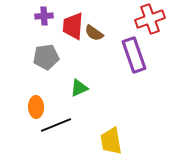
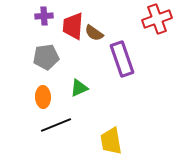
red cross: moved 7 px right
purple rectangle: moved 12 px left, 4 px down
orange ellipse: moved 7 px right, 10 px up
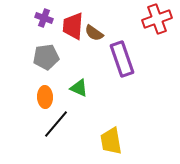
purple cross: moved 2 px down; rotated 24 degrees clockwise
green triangle: rotated 48 degrees clockwise
orange ellipse: moved 2 px right
black line: moved 1 px up; rotated 28 degrees counterclockwise
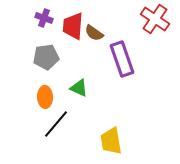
red cross: moved 2 px left; rotated 36 degrees counterclockwise
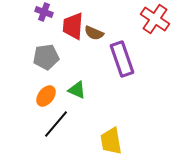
purple cross: moved 6 px up
brown semicircle: rotated 12 degrees counterclockwise
green triangle: moved 2 px left, 2 px down
orange ellipse: moved 1 px right, 1 px up; rotated 40 degrees clockwise
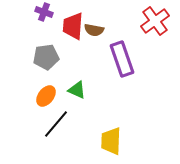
red cross: moved 2 px down; rotated 20 degrees clockwise
brown semicircle: moved 3 px up; rotated 12 degrees counterclockwise
yellow trapezoid: rotated 12 degrees clockwise
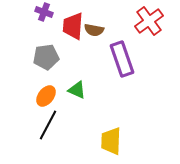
red cross: moved 6 px left
black line: moved 8 px left, 1 px down; rotated 12 degrees counterclockwise
